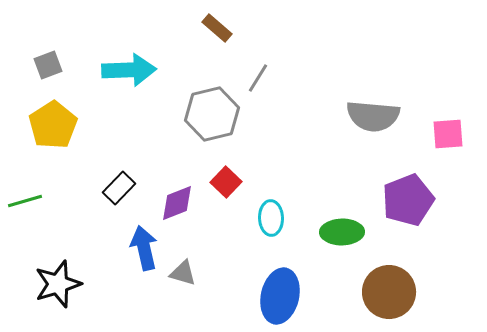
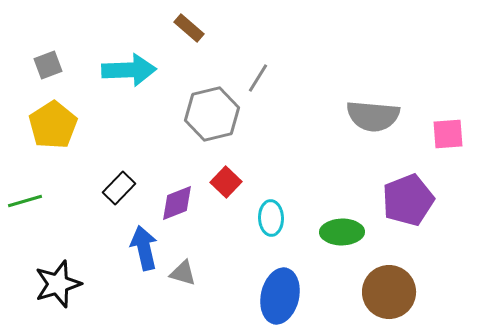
brown rectangle: moved 28 px left
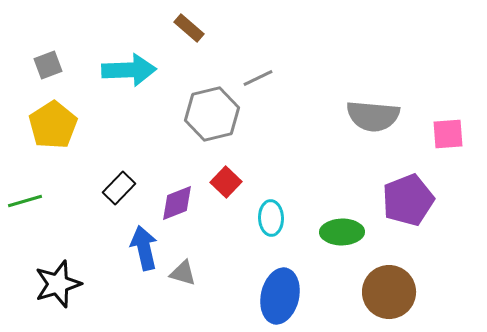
gray line: rotated 32 degrees clockwise
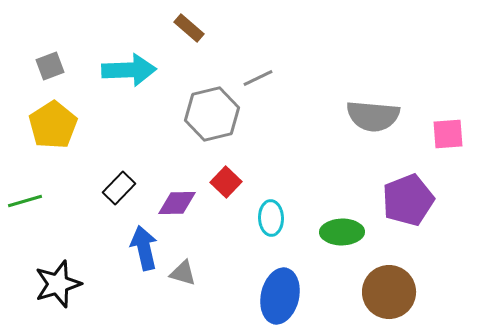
gray square: moved 2 px right, 1 px down
purple diamond: rotated 21 degrees clockwise
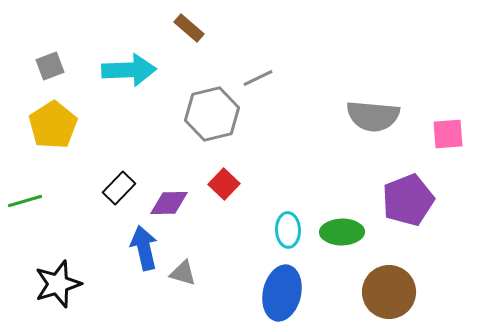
red square: moved 2 px left, 2 px down
purple diamond: moved 8 px left
cyan ellipse: moved 17 px right, 12 px down
blue ellipse: moved 2 px right, 3 px up
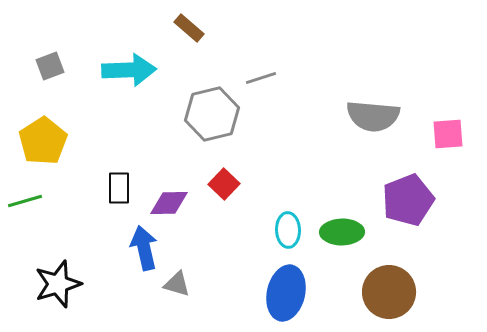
gray line: moved 3 px right; rotated 8 degrees clockwise
yellow pentagon: moved 10 px left, 16 px down
black rectangle: rotated 44 degrees counterclockwise
gray triangle: moved 6 px left, 11 px down
blue ellipse: moved 4 px right
